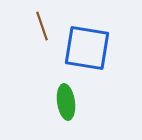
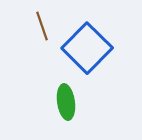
blue square: rotated 36 degrees clockwise
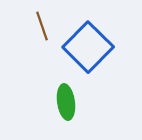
blue square: moved 1 px right, 1 px up
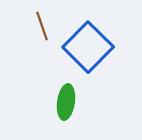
green ellipse: rotated 16 degrees clockwise
